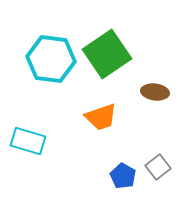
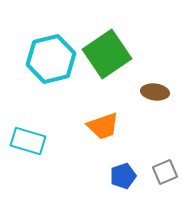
cyan hexagon: rotated 21 degrees counterclockwise
orange trapezoid: moved 2 px right, 9 px down
gray square: moved 7 px right, 5 px down; rotated 15 degrees clockwise
blue pentagon: rotated 25 degrees clockwise
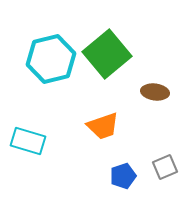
green square: rotated 6 degrees counterclockwise
gray square: moved 5 px up
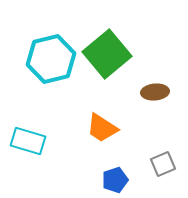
brown ellipse: rotated 12 degrees counterclockwise
orange trapezoid: moved 1 px left, 2 px down; rotated 52 degrees clockwise
gray square: moved 2 px left, 3 px up
blue pentagon: moved 8 px left, 4 px down
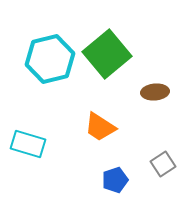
cyan hexagon: moved 1 px left
orange trapezoid: moved 2 px left, 1 px up
cyan rectangle: moved 3 px down
gray square: rotated 10 degrees counterclockwise
